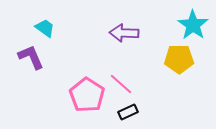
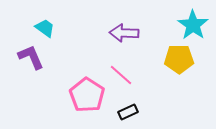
pink line: moved 9 px up
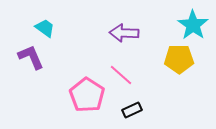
black rectangle: moved 4 px right, 2 px up
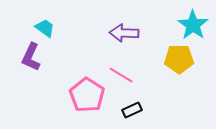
purple L-shape: rotated 132 degrees counterclockwise
pink line: rotated 10 degrees counterclockwise
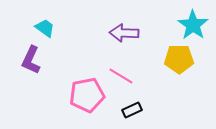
purple L-shape: moved 3 px down
pink line: moved 1 px down
pink pentagon: rotated 28 degrees clockwise
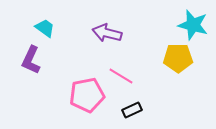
cyan star: rotated 20 degrees counterclockwise
purple arrow: moved 17 px left; rotated 12 degrees clockwise
yellow pentagon: moved 1 px left, 1 px up
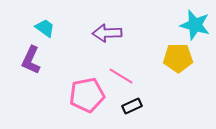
cyan star: moved 2 px right
purple arrow: rotated 16 degrees counterclockwise
black rectangle: moved 4 px up
